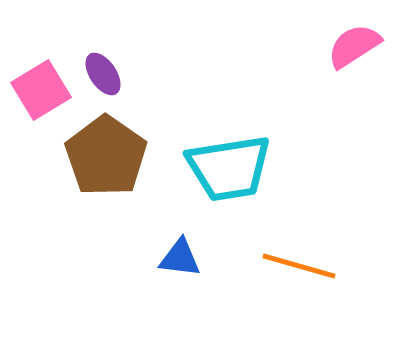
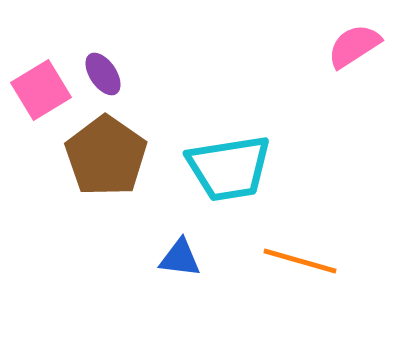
orange line: moved 1 px right, 5 px up
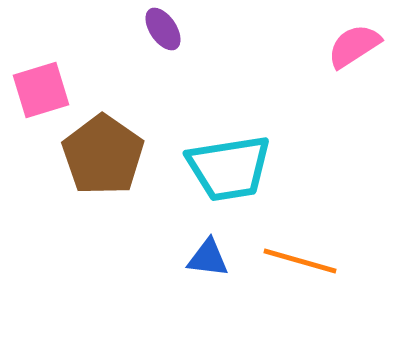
purple ellipse: moved 60 px right, 45 px up
pink square: rotated 14 degrees clockwise
brown pentagon: moved 3 px left, 1 px up
blue triangle: moved 28 px right
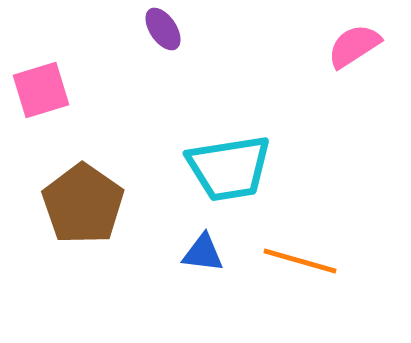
brown pentagon: moved 20 px left, 49 px down
blue triangle: moved 5 px left, 5 px up
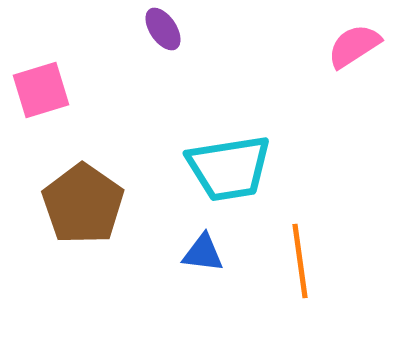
orange line: rotated 66 degrees clockwise
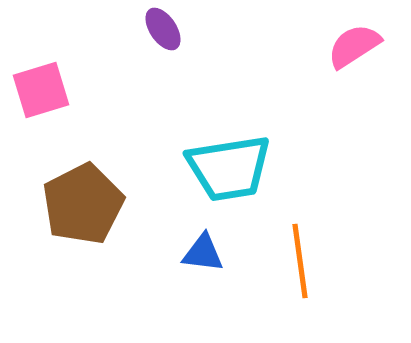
brown pentagon: rotated 10 degrees clockwise
